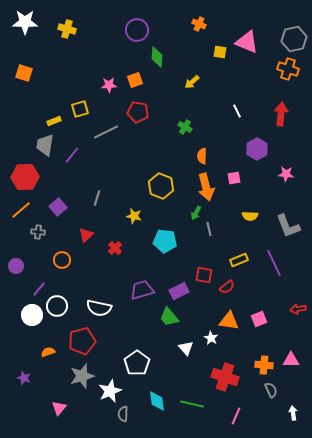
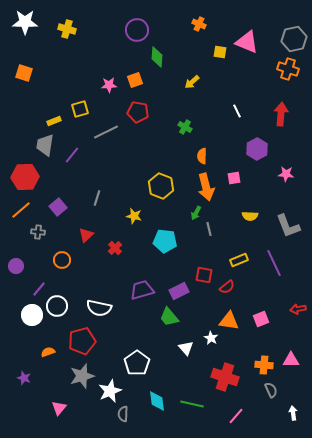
pink square at (259, 319): moved 2 px right
pink line at (236, 416): rotated 18 degrees clockwise
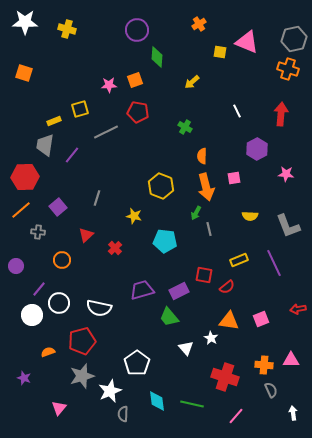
orange cross at (199, 24): rotated 32 degrees clockwise
white circle at (57, 306): moved 2 px right, 3 px up
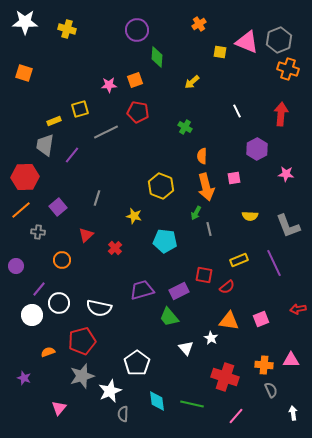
gray hexagon at (294, 39): moved 15 px left, 1 px down; rotated 10 degrees counterclockwise
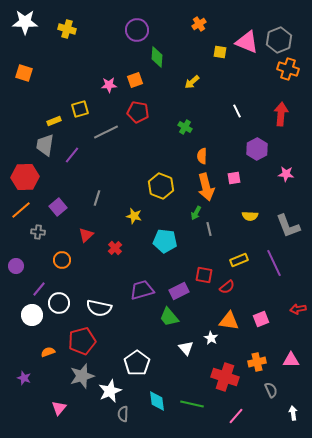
orange cross at (264, 365): moved 7 px left, 3 px up; rotated 18 degrees counterclockwise
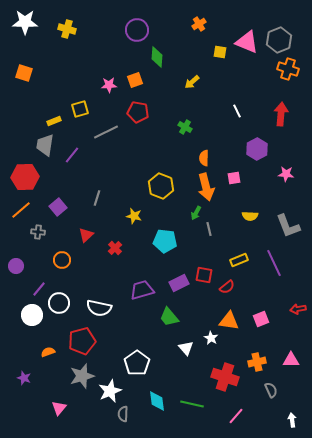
orange semicircle at (202, 156): moved 2 px right, 2 px down
purple rectangle at (179, 291): moved 8 px up
white arrow at (293, 413): moved 1 px left, 7 px down
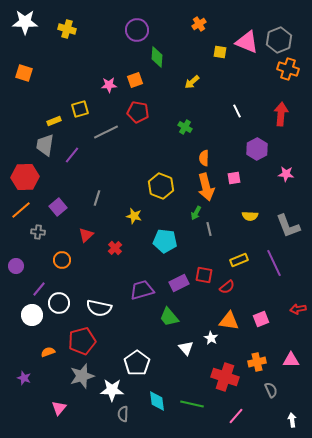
white star at (110, 391): moved 2 px right, 1 px up; rotated 25 degrees clockwise
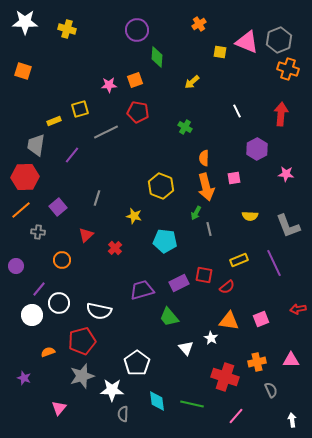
orange square at (24, 73): moved 1 px left, 2 px up
gray trapezoid at (45, 145): moved 9 px left
white semicircle at (99, 308): moved 3 px down
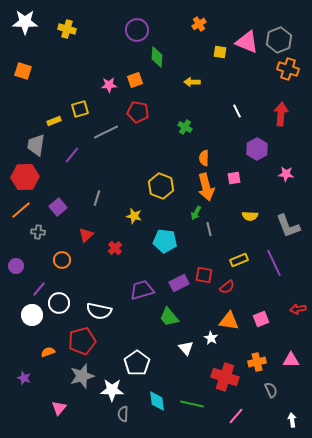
yellow arrow at (192, 82): rotated 42 degrees clockwise
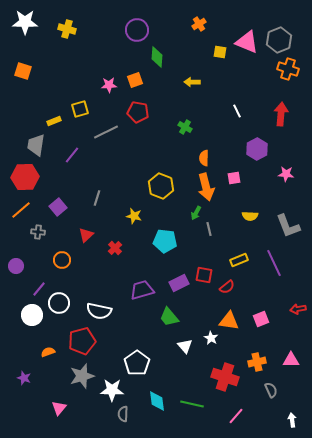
white triangle at (186, 348): moved 1 px left, 2 px up
